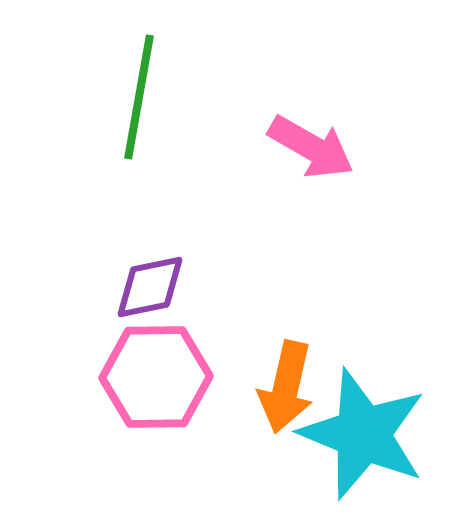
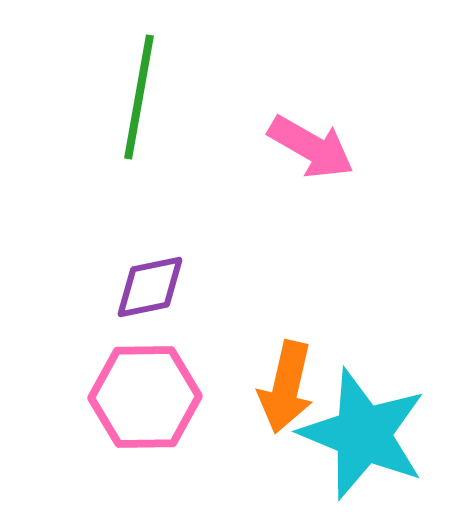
pink hexagon: moved 11 px left, 20 px down
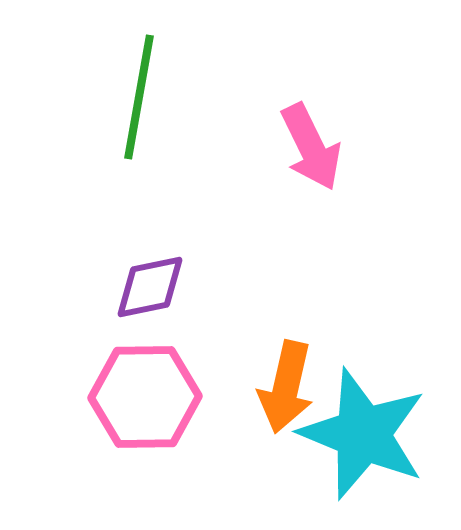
pink arrow: rotated 34 degrees clockwise
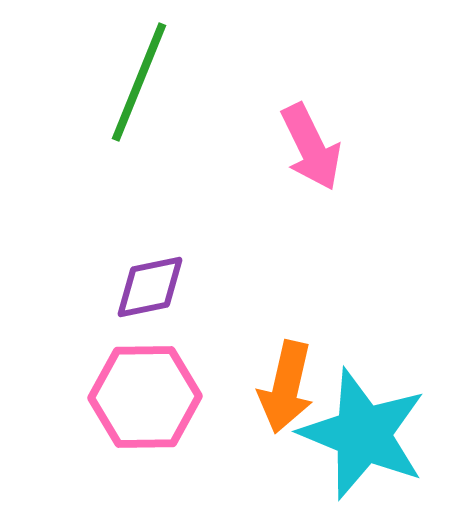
green line: moved 15 px up; rotated 12 degrees clockwise
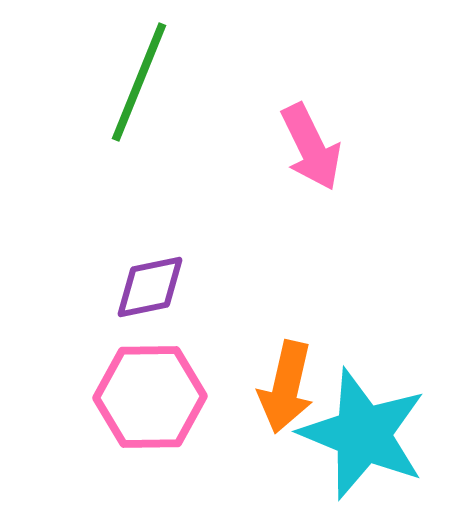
pink hexagon: moved 5 px right
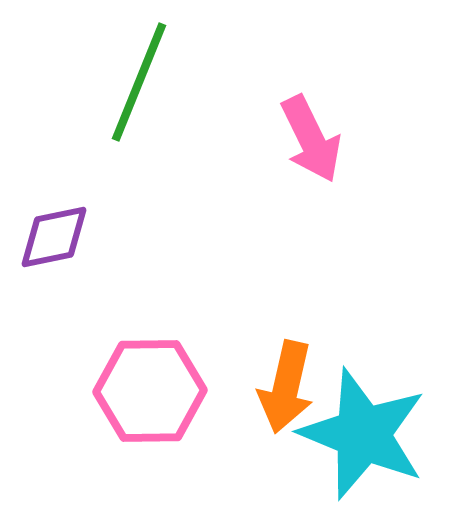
pink arrow: moved 8 px up
purple diamond: moved 96 px left, 50 px up
pink hexagon: moved 6 px up
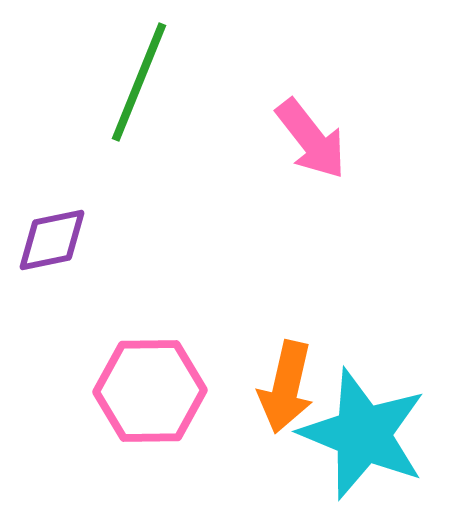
pink arrow: rotated 12 degrees counterclockwise
purple diamond: moved 2 px left, 3 px down
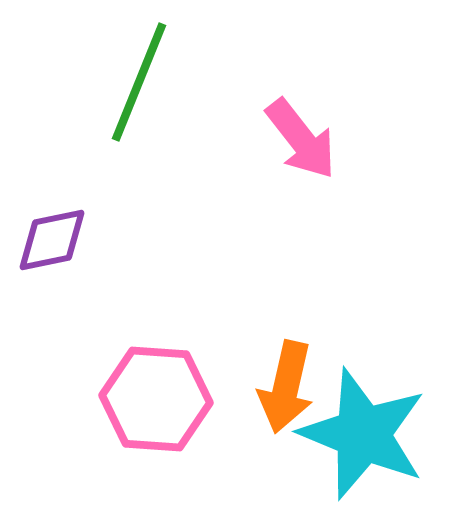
pink arrow: moved 10 px left
pink hexagon: moved 6 px right, 8 px down; rotated 5 degrees clockwise
